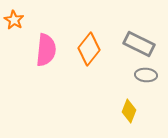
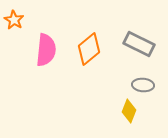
orange diamond: rotated 12 degrees clockwise
gray ellipse: moved 3 px left, 10 px down
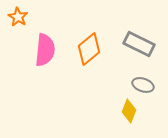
orange star: moved 4 px right, 3 px up
pink semicircle: moved 1 px left
gray ellipse: rotated 15 degrees clockwise
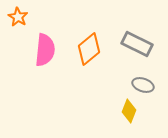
gray rectangle: moved 2 px left
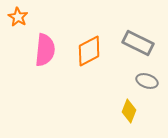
gray rectangle: moved 1 px right, 1 px up
orange diamond: moved 2 px down; rotated 12 degrees clockwise
gray ellipse: moved 4 px right, 4 px up
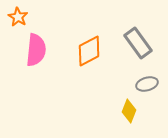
gray rectangle: rotated 28 degrees clockwise
pink semicircle: moved 9 px left
gray ellipse: moved 3 px down; rotated 35 degrees counterclockwise
